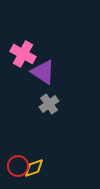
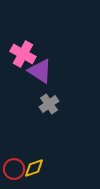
purple triangle: moved 3 px left, 1 px up
red circle: moved 4 px left, 3 px down
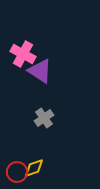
gray cross: moved 5 px left, 14 px down
red circle: moved 3 px right, 3 px down
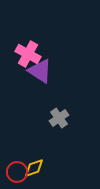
pink cross: moved 5 px right
gray cross: moved 15 px right
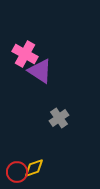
pink cross: moved 3 px left
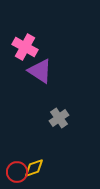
pink cross: moved 7 px up
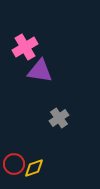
pink cross: rotated 30 degrees clockwise
purple triangle: rotated 24 degrees counterclockwise
red circle: moved 3 px left, 8 px up
